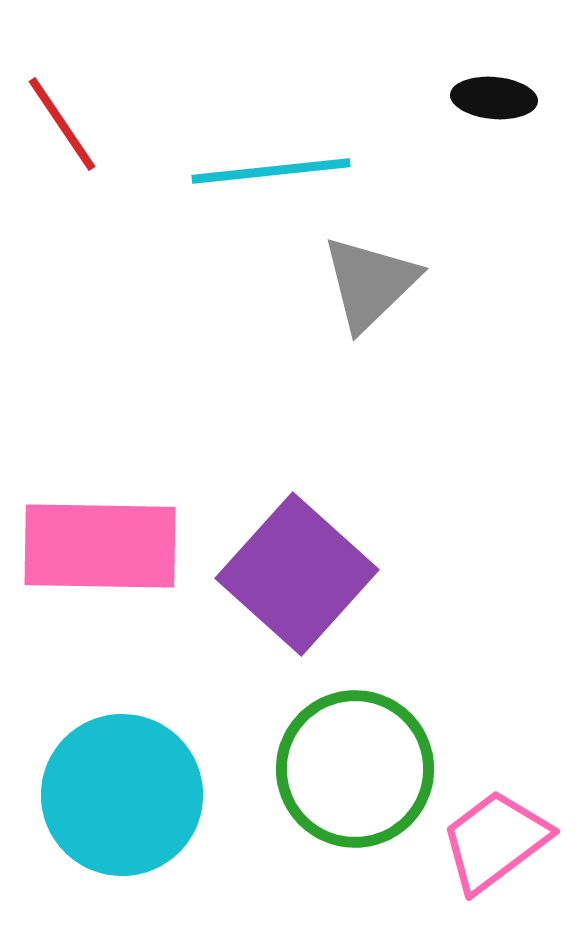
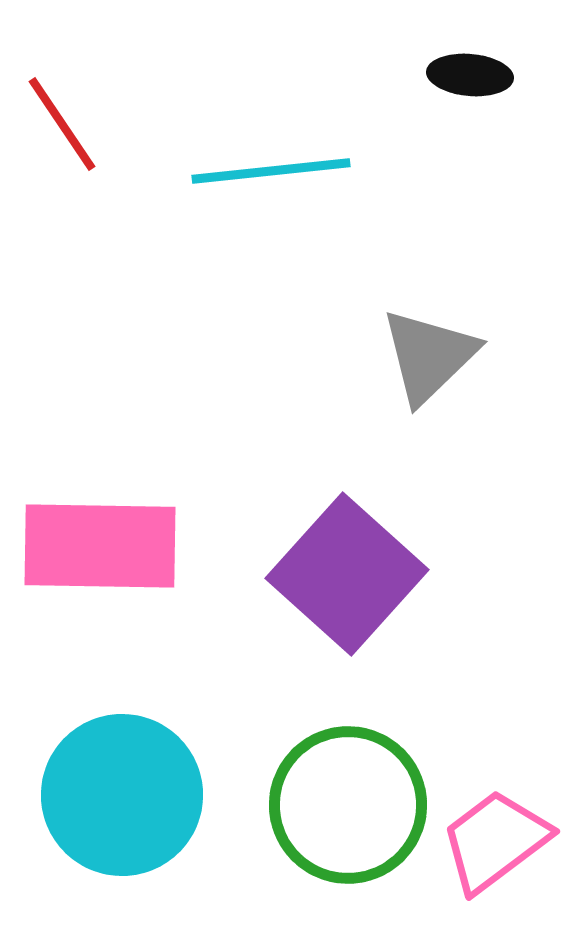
black ellipse: moved 24 px left, 23 px up
gray triangle: moved 59 px right, 73 px down
purple square: moved 50 px right
green circle: moved 7 px left, 36 px down
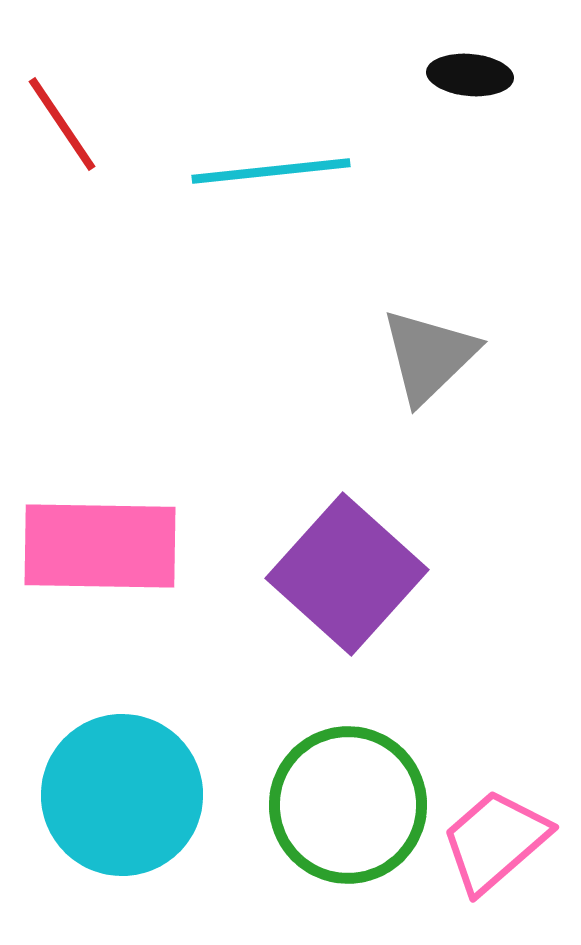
pink trapezoid: rotated 4 degrees counterclockwise
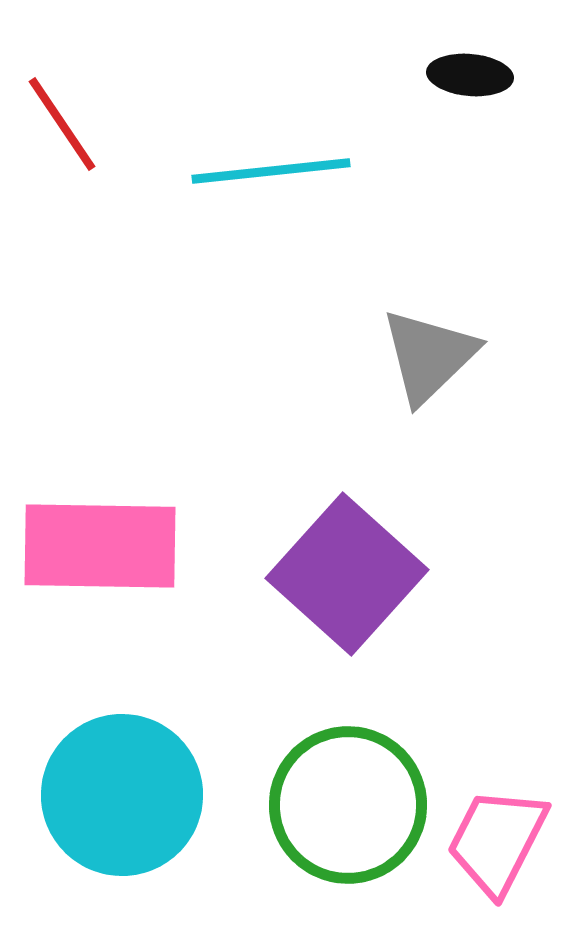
pink trapezoid: moved 2 px right; rotated 22 degrees counterclockwise
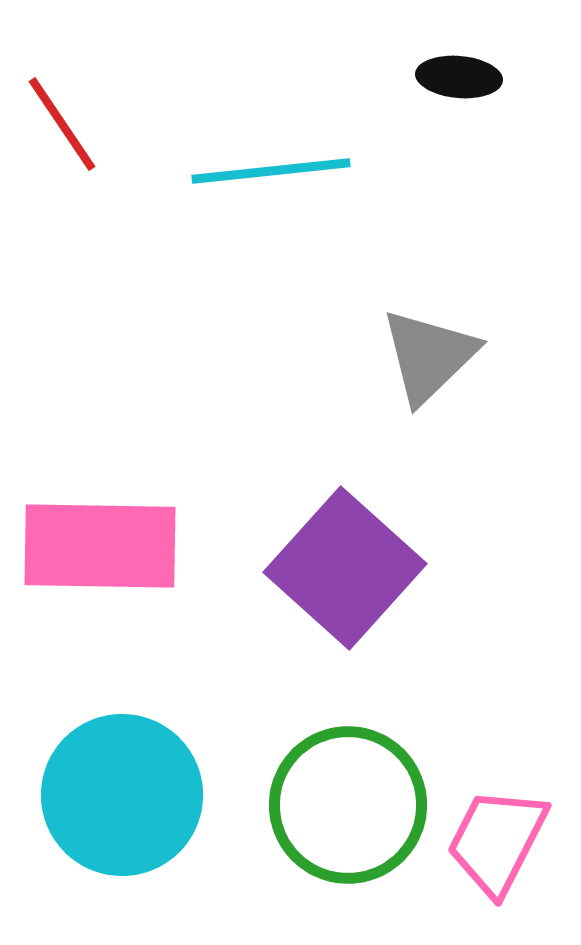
black ellipse: moved 11 px left, 2 px down
purple square: moved 2 px left, 6 px up
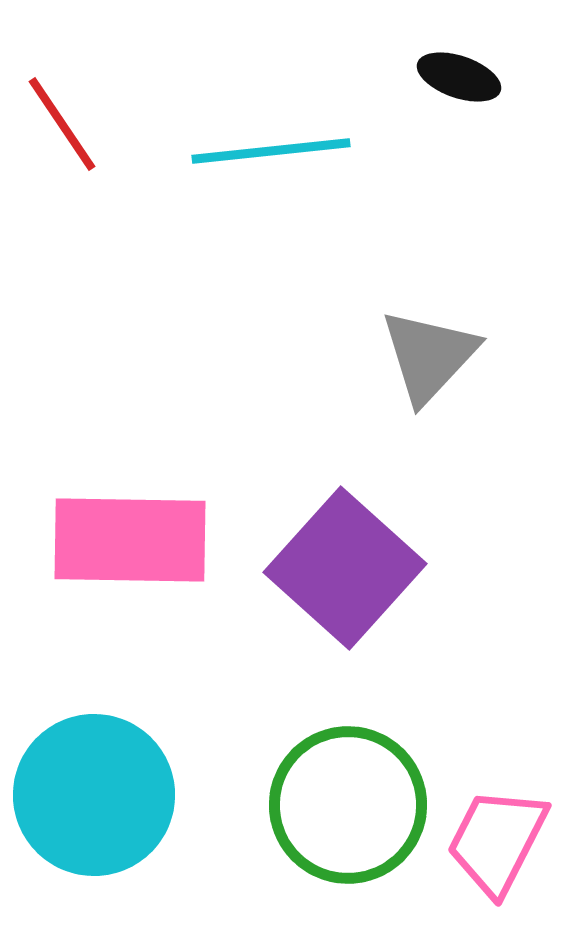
black ellipse: rotated 14 degrees clockwise
cyan line: moved 20 px up
gray triangle: rotated 3 degrees counterclockwise
pink rectangle: moved 30 px right, 6 px up
cyan circle: moved 28 px left
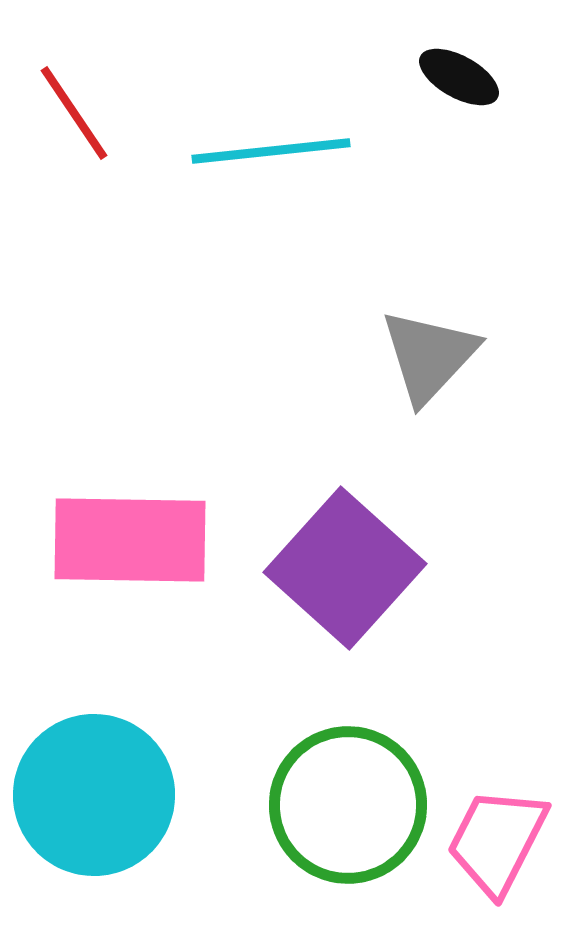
black ellipse: rotated 10 degrees clockwise
red line: moved 12 px right, 11 px up
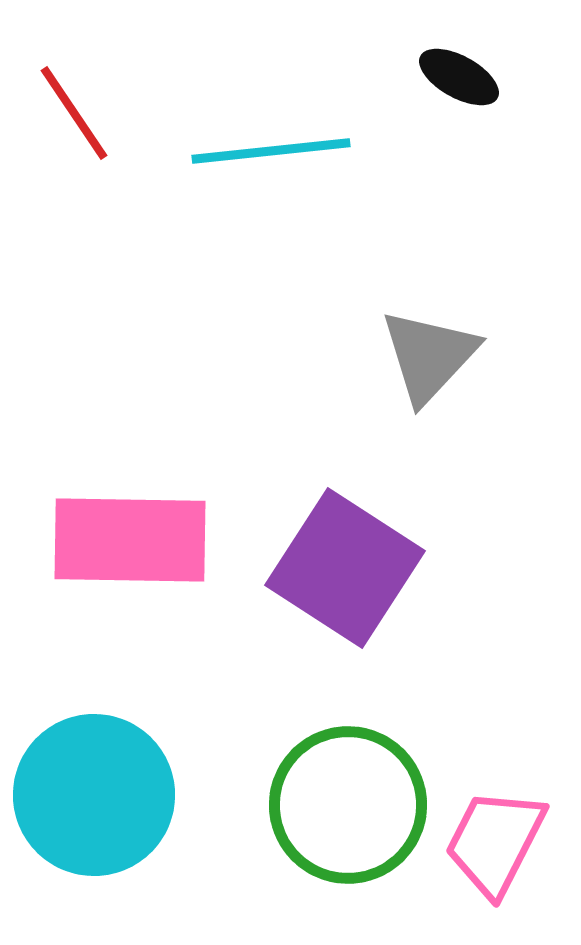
purple square: rotated 9 degrees counterclockwise
pink trapezoid: moved 2 px left, 1 px down
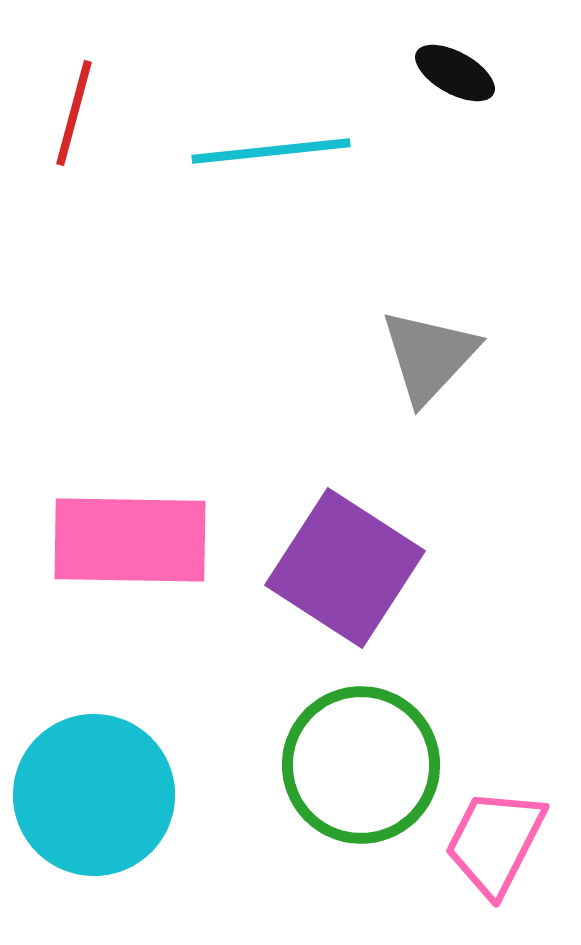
black ellipse: moved 4 px left, 4 px up
red line: rotated 49 degrees clockwise
green circle: moved 13 px right, 40 px up
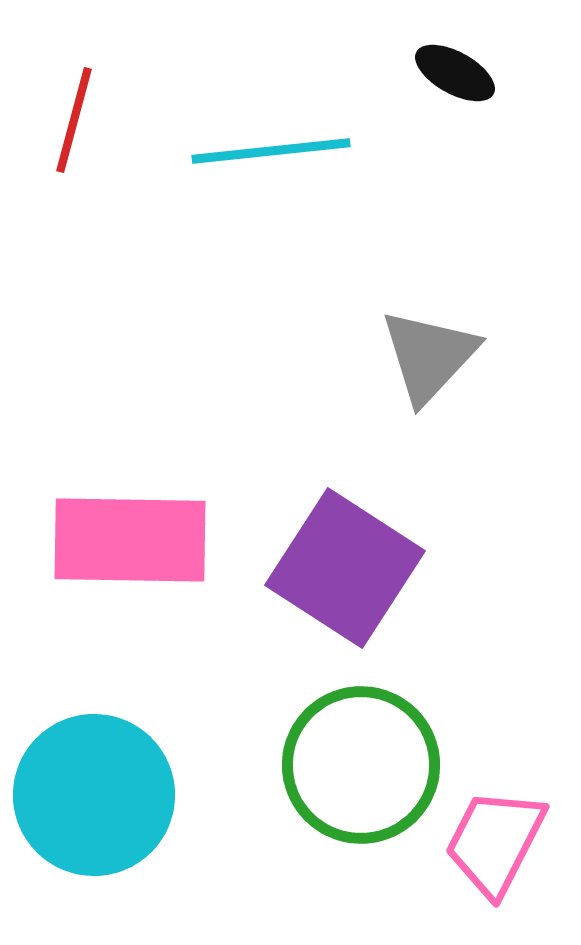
red line: moved 7 px down
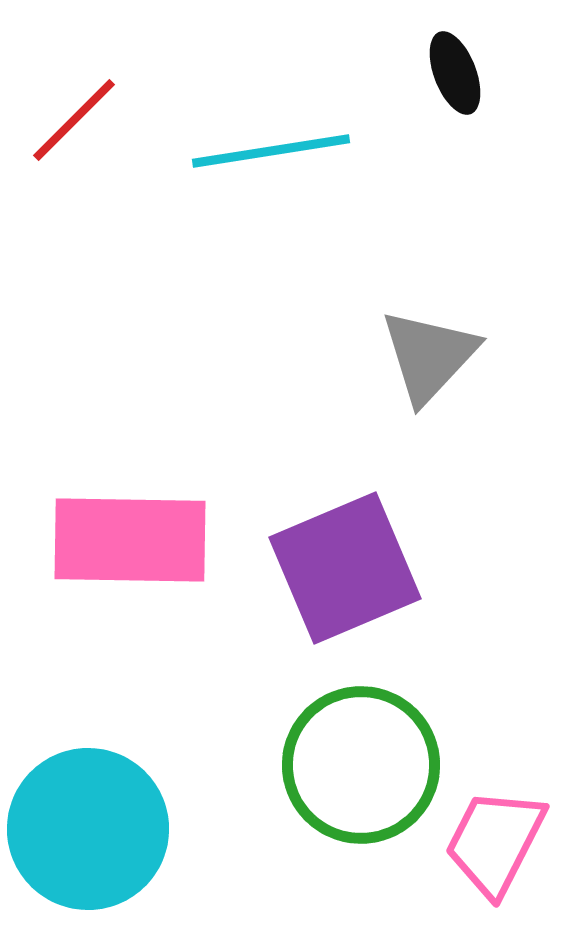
black ellipse: rotated 40 degrees clockwise
red line: rotated 30 degrees clockwise
cyan line: rotated 3 degrees counterclockwise
purple square: rotated 34 degrees clockwise
cyan circle: moved 6 px left, 34 px down
